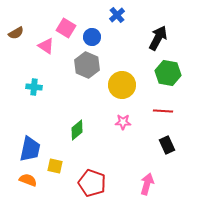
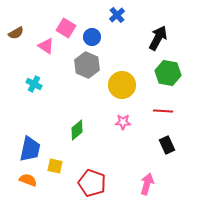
cyan cross: moved 3 px up; rotated 21 degrees clockwise
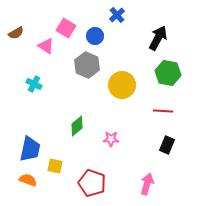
blue circle: moved 3 px right, 1 px up
pink star: moved 12 px left, 17 px down
green diamond: moved 4 px up
black rectangle: rotated 48 degrees clockwise
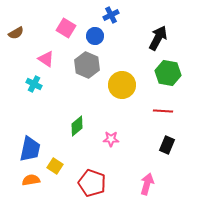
blue cross: moved 6 px left; rotated 14 degrees clockwise
pink triangle: moved 13 px down
yellow square: rotated 21 degrees clockwise
orange semicircle: moved 3 px right; rotated 30 degrees counterclockwise
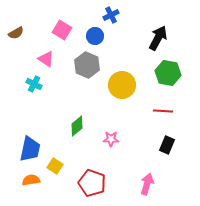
pink square: moved 4 px left, 2 px down
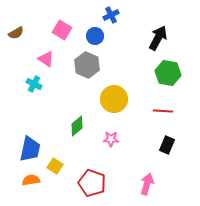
yellow circle: moved 8 px left, 14 px down
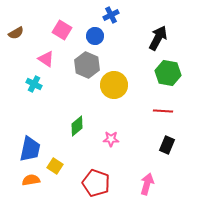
yellow circle: moved 14 px up
red pentagon: moved 4 px right
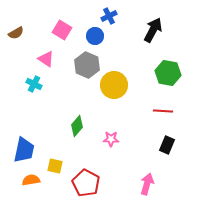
blue cross: moved 2 px left, 1 px down
black arrow: moved 5 px left, 8 px up
green diamond: rotated 10 degrees counterclockwise
blue trapezoid: moved 6 px left, 1 px down
yellow square: rotated 21 degrees counterclockwise
red pentagon: moved 10 px left; rotated 8 degrees clockwise
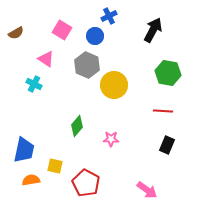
pink arrow: moved 6 px down; rotated 110 degrees clockwise
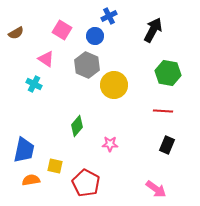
pink star: moved 1 px left, 5 px down
pink arrow: moved 9 px right, 1 px up
